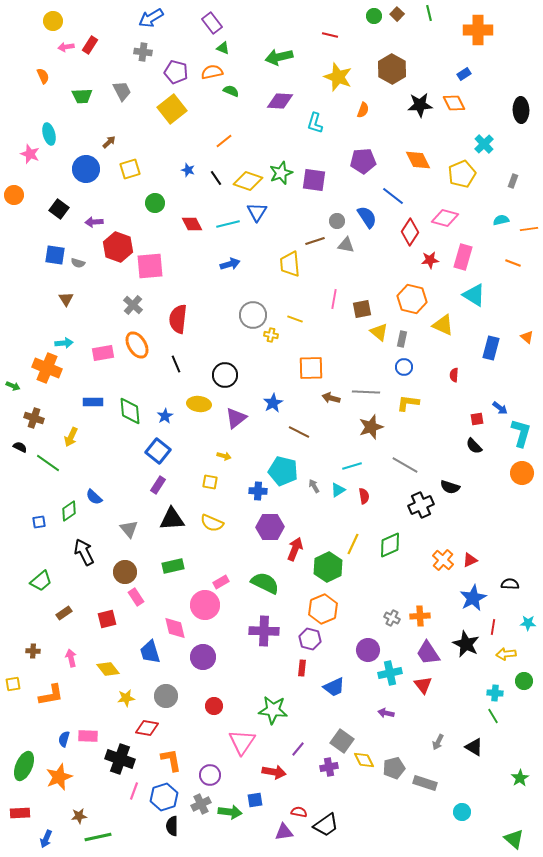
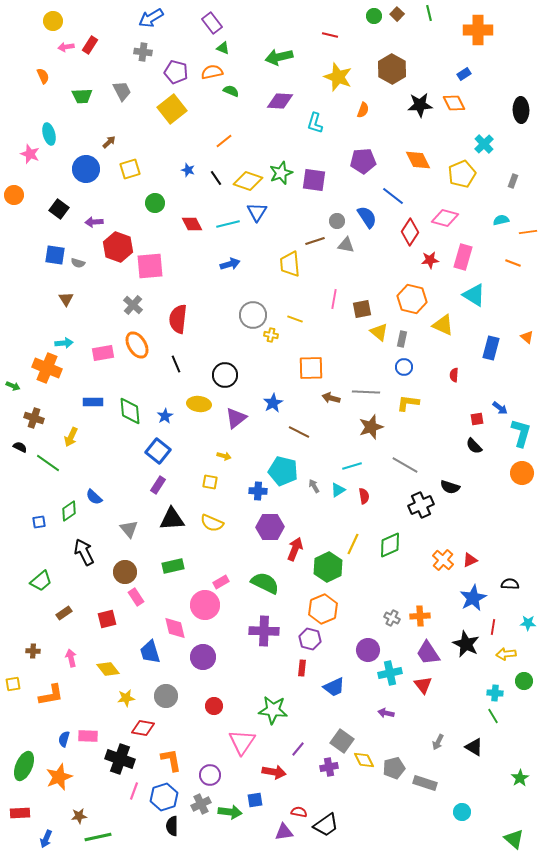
orange line at (529, 229): moved 1 px left, 3 px down
red diamond at (147, 728): moved 4 px left
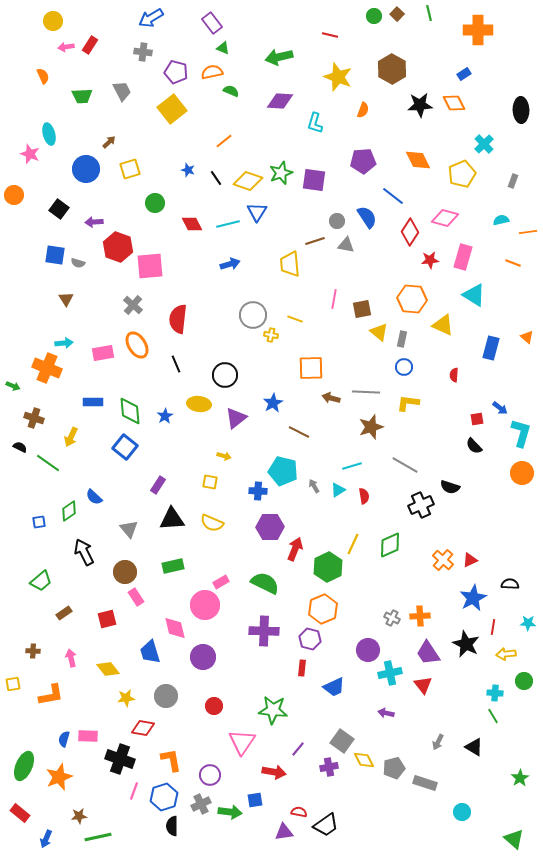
orange hexagon at (412, 299): rotated 8 degrees counterclockwise
blue square at (158, 451): moved 33 px left, 4 px up
red rectangle at (20, 813): rotated 42 degrees clockwise
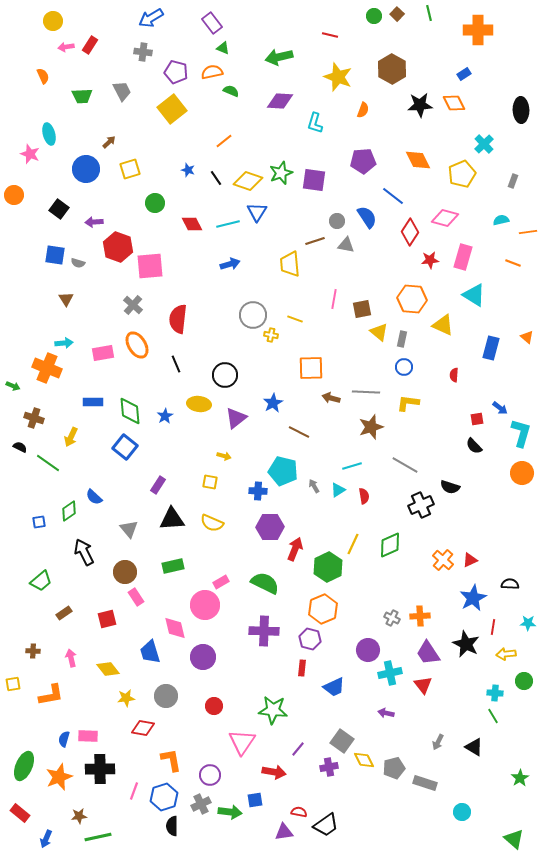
black cross at (120, 759): moved 20 px left, 10 px down; rotated 20 degrees counterclockwise
